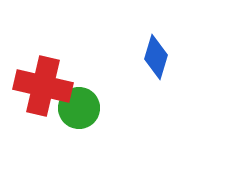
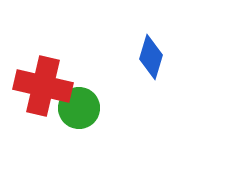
blue diamond: moved 5 px left
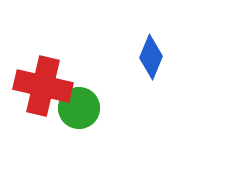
blue diamond: rotated 6 degrees clockwise
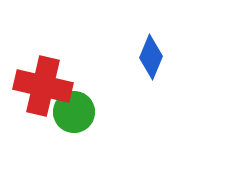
green circle: moved 5 px left, 4 px down
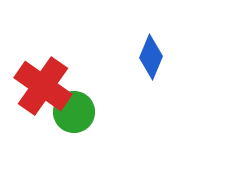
red cross: rotated 22 degrees clockwise
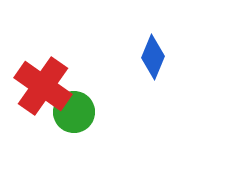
blue diamond: moved 2 px right
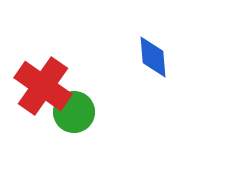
blue diamond: rotated 27 degrees counterclockwise
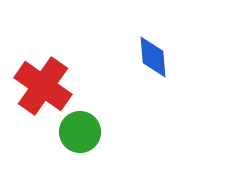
green circle: moved 6 px right, 20 px down
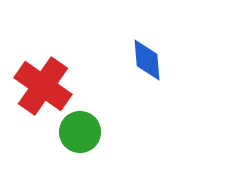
blue diamond: moved 6 px left, 3 px down
